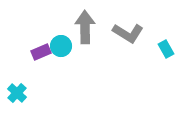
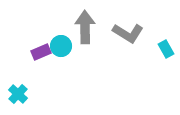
cyan cross: moved 1 px right, 1 px down
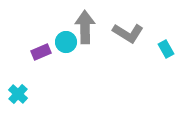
cyan circle: moved 5 px right, 4 px up
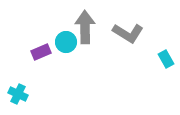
cyan rectangle: moved 10 px down
cyan cross: rotated 18 degrees counterclockwise
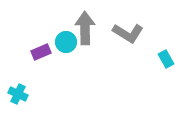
gray arrow: moved 1 px down
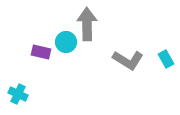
gray arrow: moved 2 px right, 4 px up
gray L-shape: moved 27 px down
purple rectangle: rotated 36 degrees clockwise
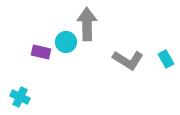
cyan cross: moved 2 px right, 3 px down
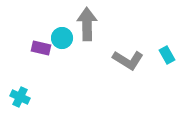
cyan circle: moved 4 px left, 4 px up
purple rectangle: moved 4 px up
cyan rectangle: moved 1 px right, 4 px up
